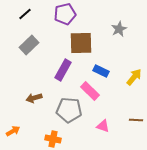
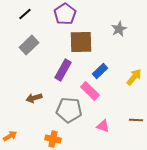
purple pentagon: rotated 20 degrees counterclockwise
brown square: moved 1 px up
blue rectangle: moved 1 px left; rotated 70 degrees counterclockwise
orange arrow: moved 3 px left, 5 px down
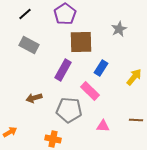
gray rectangle: rotated 72 degrees clockwise
blue rectangle: moved 1 px right, 3 px up; rotated 14 degrees counterclockwise
pink triangle: rotated 16 degrees counterclockwise
orange arrow: moved 4 px up
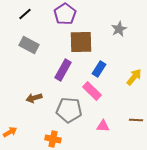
blue rectangle: moved 2 px left, 1 px down
pink rectangle: moved 2 px right
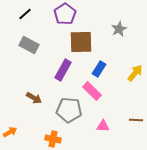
yellow arrow: moved 1 px right, 4 px up
brown arrow: rotated 133 degrees counterclockwise
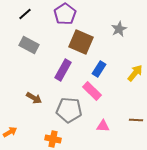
brown square: rotated 25 degrees clockwise
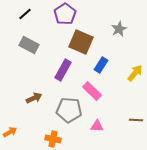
blue rectangle: moved 2 px right, 4 px up
brown arrow: rotated 56 degrees counterclockwise
pink triangle: moved 6 px left
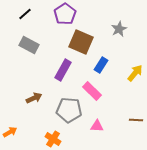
orange cross: rotated 21 degrees clockwise
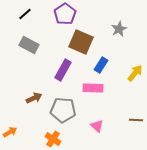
pink rectangle: moved 1 px right, 3 px up; rotated 42 degrees counterclockwise
gray pentagon: moved 6 px left
pink triangle: rotated 40 degrees clockwise
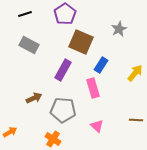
black line: rotated 24 degrees clockwise
pink rectangle: rotated 72 degrees clockwise
